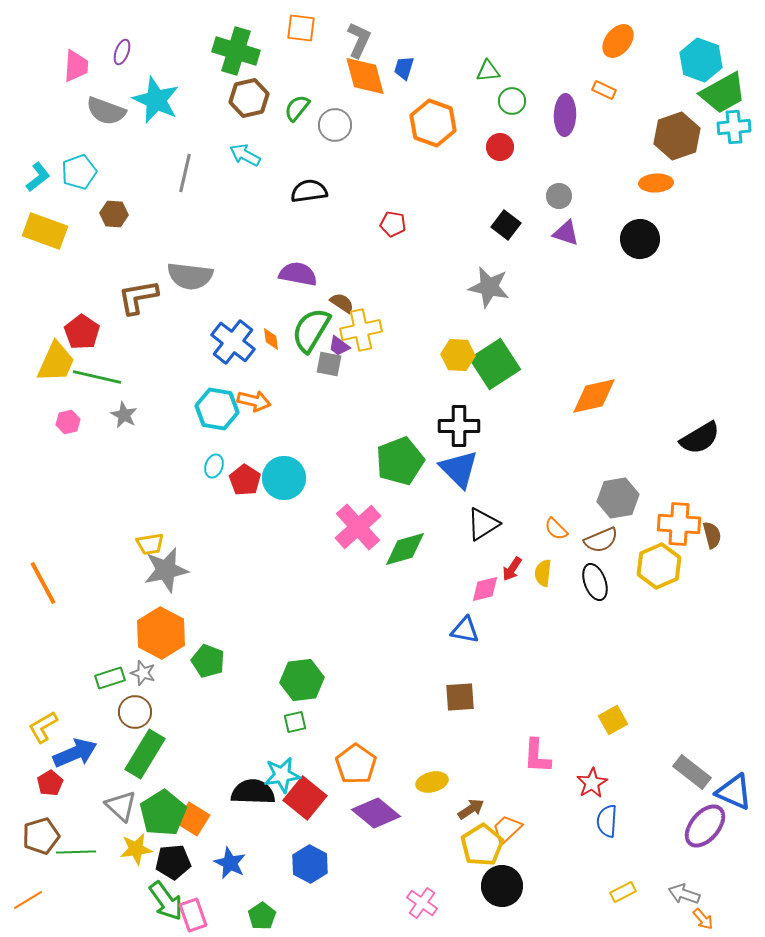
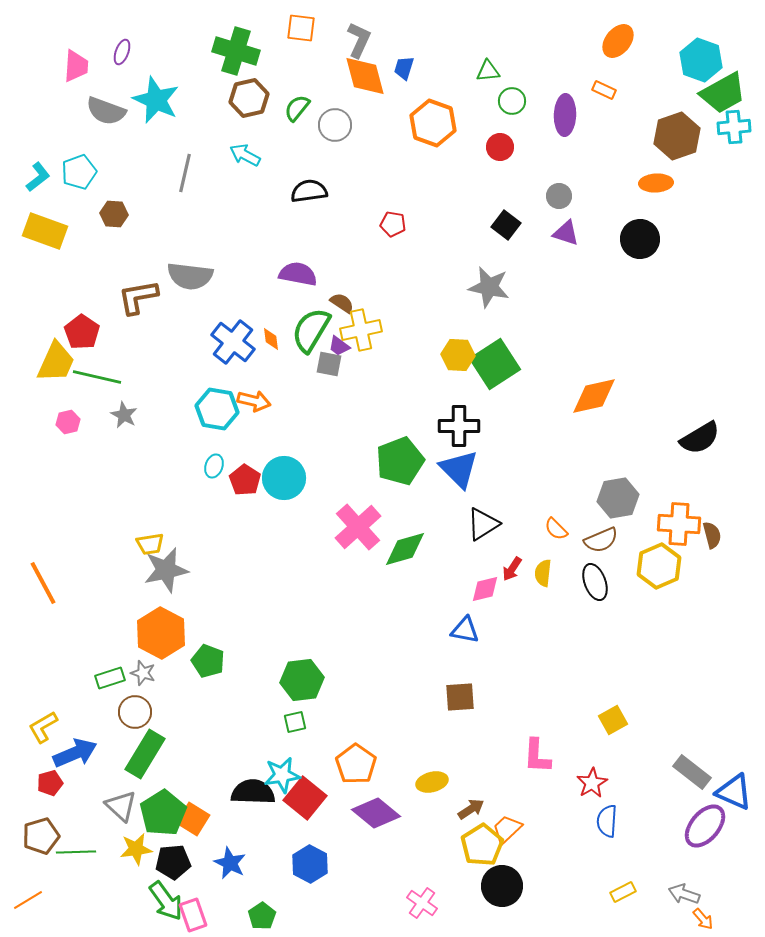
red pentagon at (50, 783): rotated 15 degrees clockwise
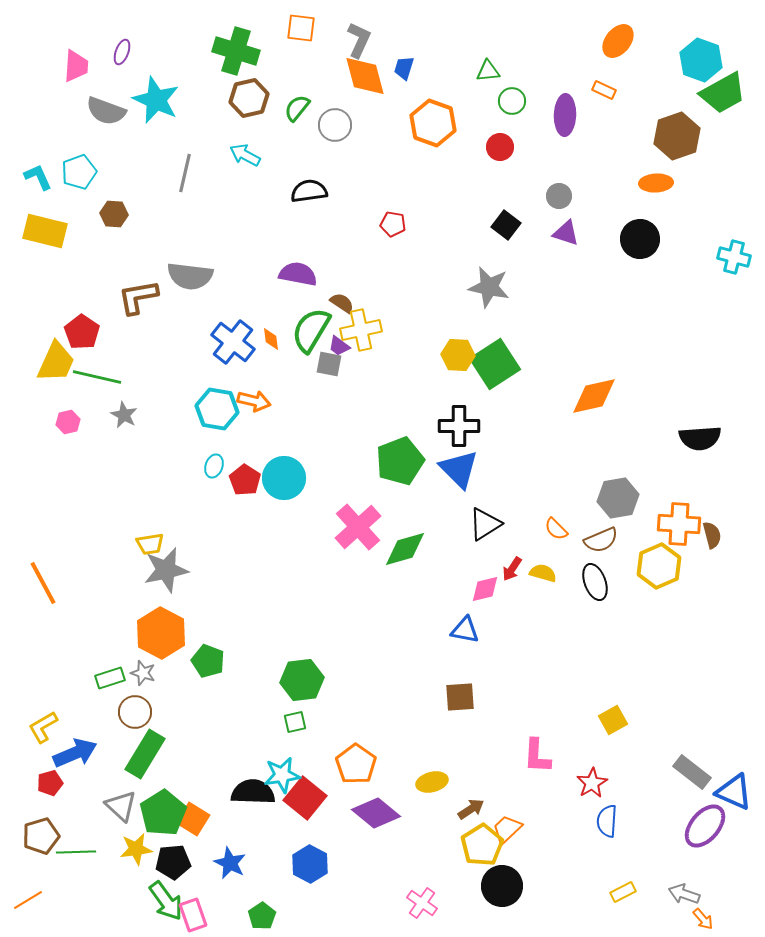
cyan cross at (734, 127): moved 130 px down; rotated 20 degrees clockwise
cyan L-shape at (38, 177): rotated 76 degrees counterclockwise
yellow rectangle at (45, 231): rotated 6 degrees counterclockwise
black semicircle at (700, 438): rotated 27 degrees clockwise
black triangle at (483, 524): moved 2 px right
yellow semicircle at (543, 573): rotated 100 degrees clockwise
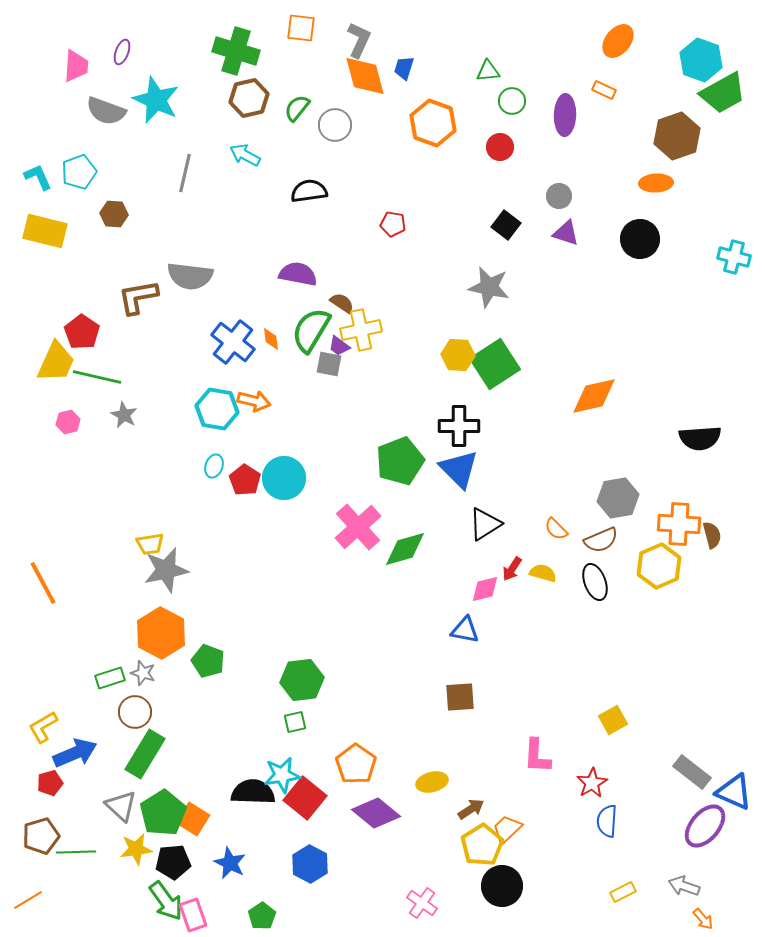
gray arrow at (684, 894): moved 8 px up
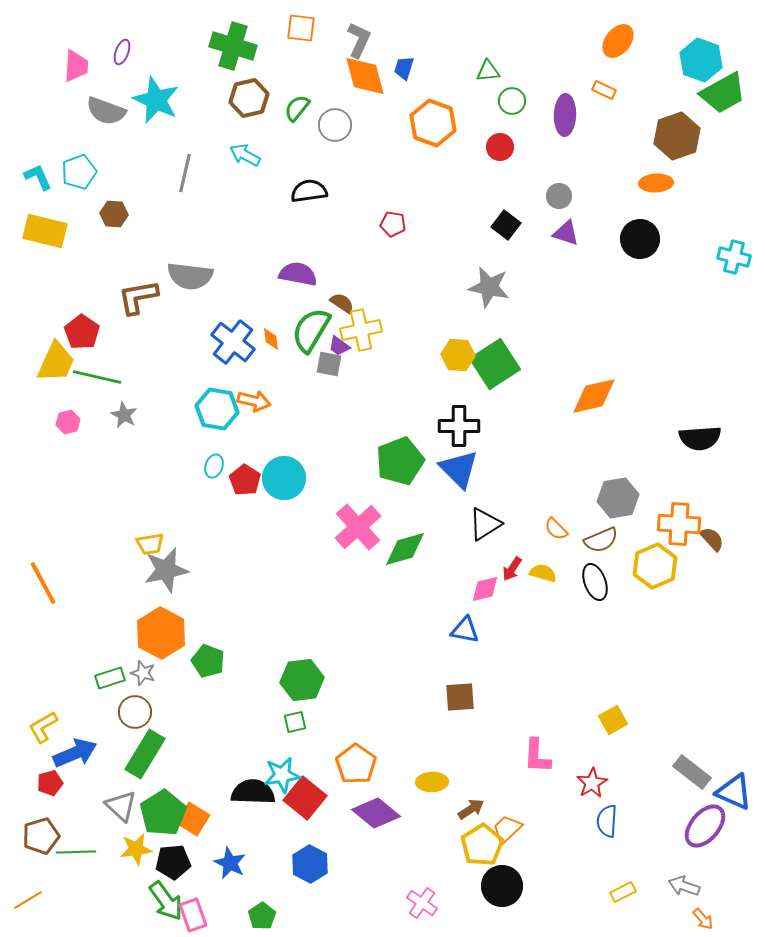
green cross at (236, 51): moved 3 px left, 5 px up
brown semicircle at (712, 535): moved 4 px down; rotated 28 degrees counterclockwise
yellow hexagon at (659, 566): moved 4 px left
yellow ellipse at (432, 782): rotated 12 degrees clockwise
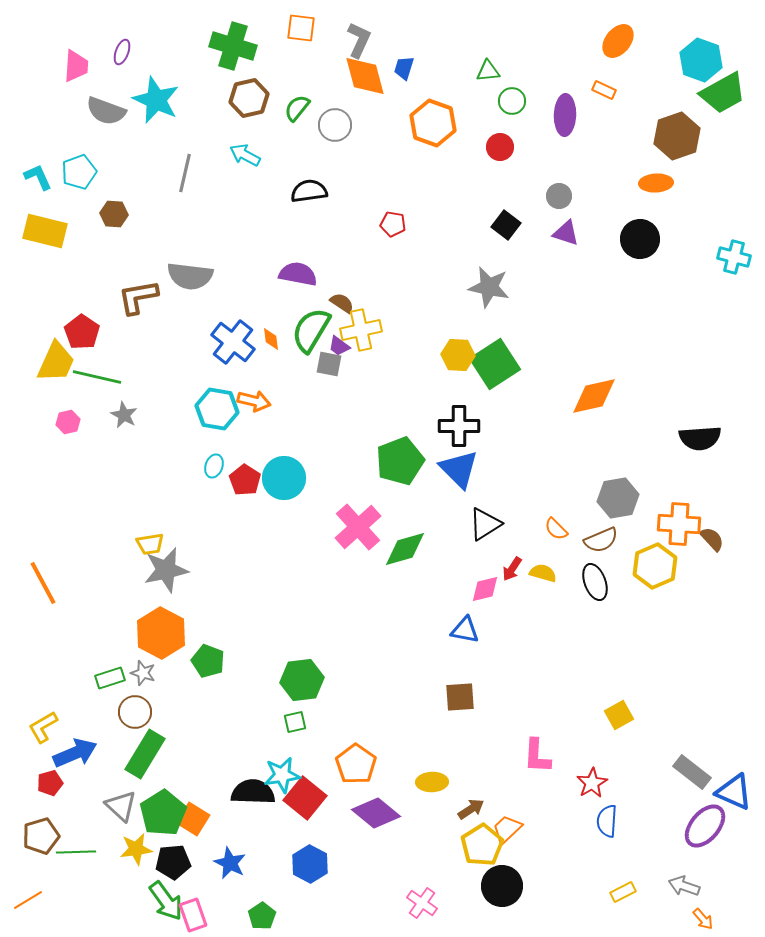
yellow square at (613, 720): moved 6 px right, 5 px up
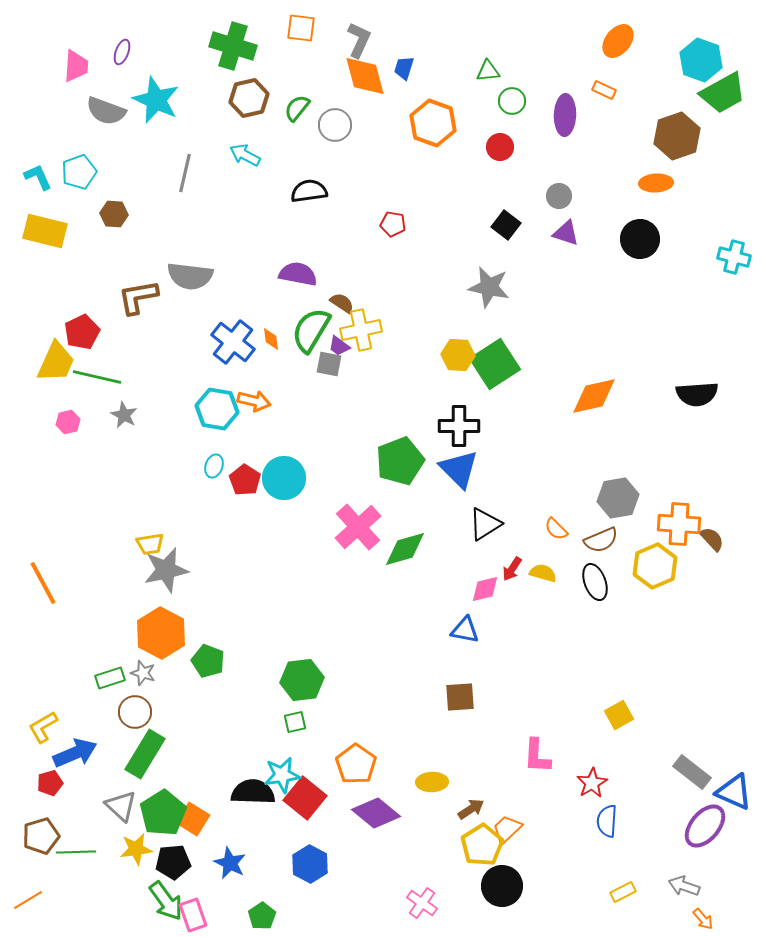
red pentagon at (82, 332): rotated 12 degrees clockwise
black semicircle at (700, 438): moved 3 px left, 44 px up
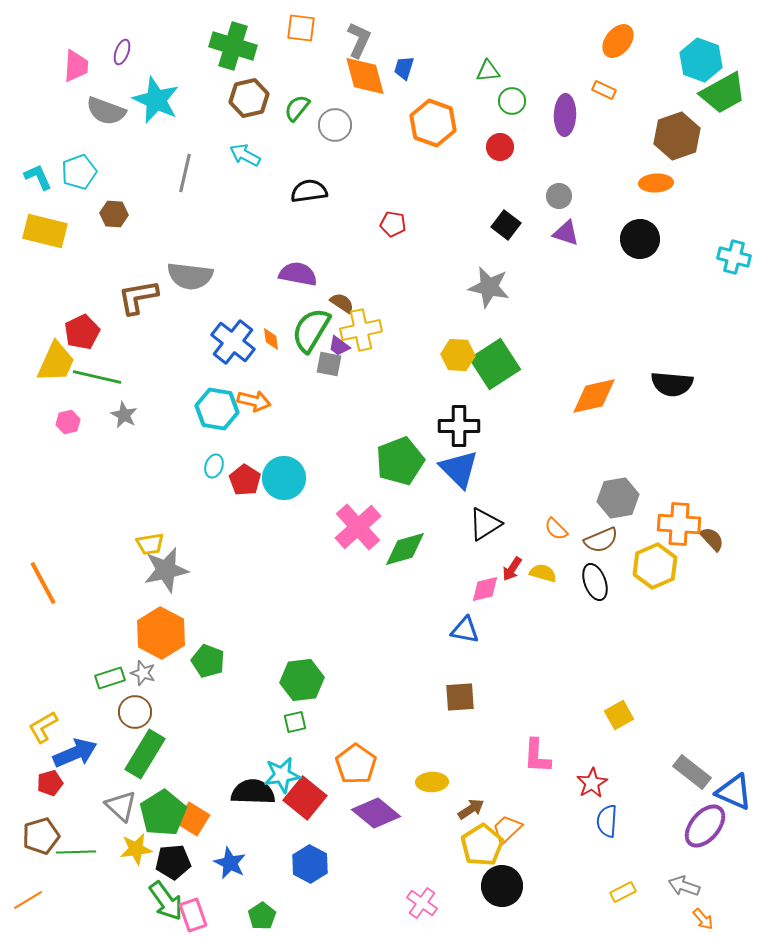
black semicircle at (697, 394): moved 25 px left, 10 px up; rotated 9 degrees clockwise
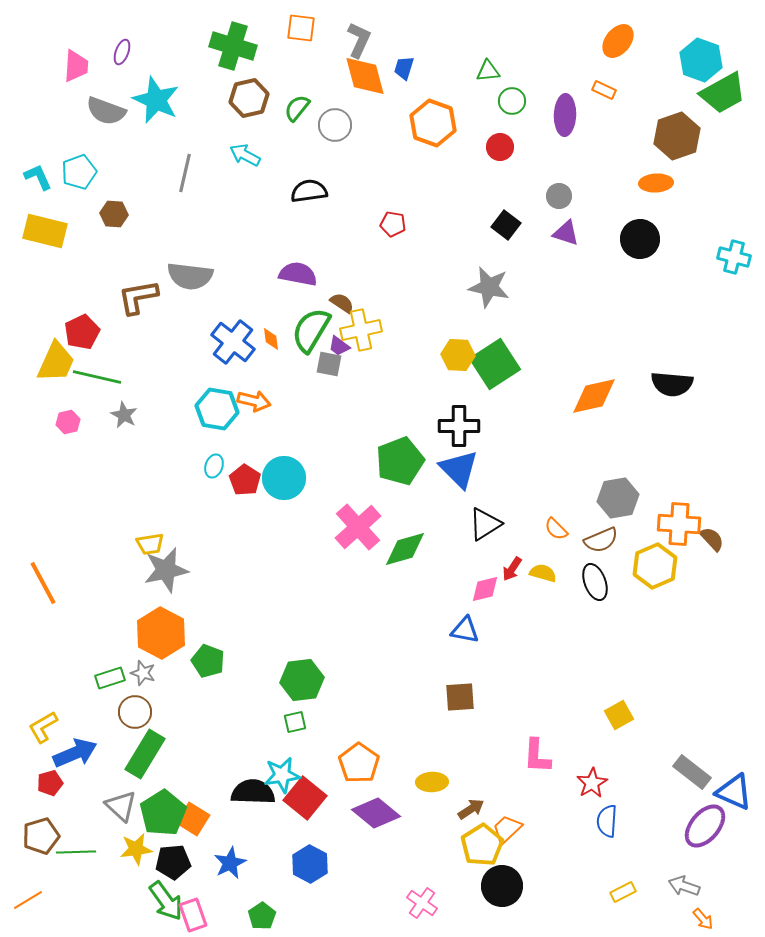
orange pentagon at (356, 764): moved 3 px right, 1 px up
blue star at (230, 863): rotated 20 degrees clockwise
